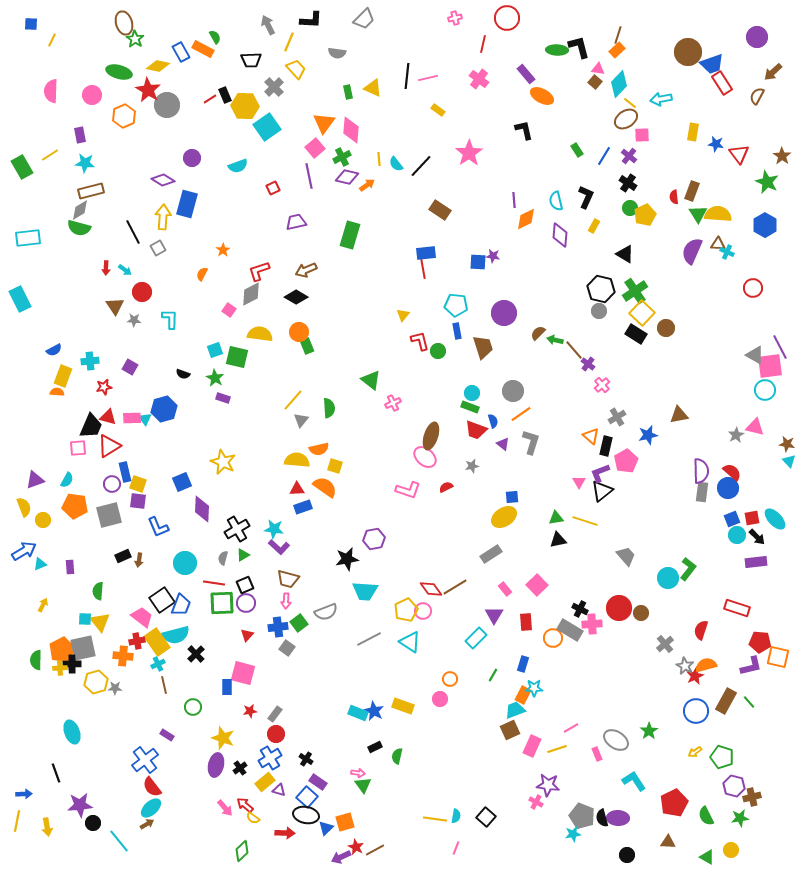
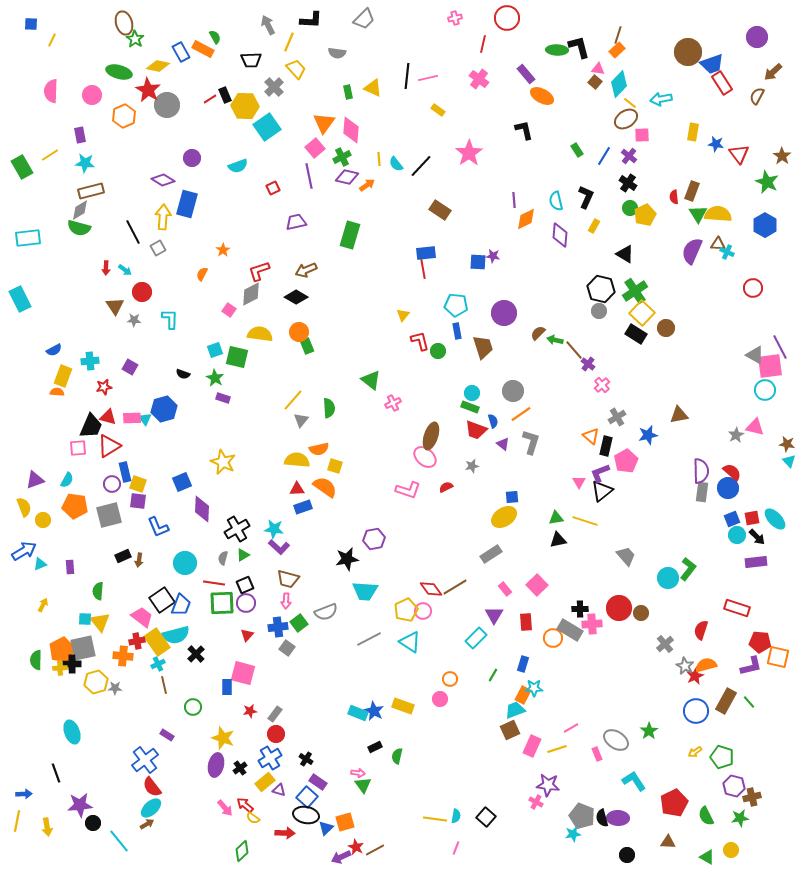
black cross at (580, 609): rotated 28 degrees counterclockwise
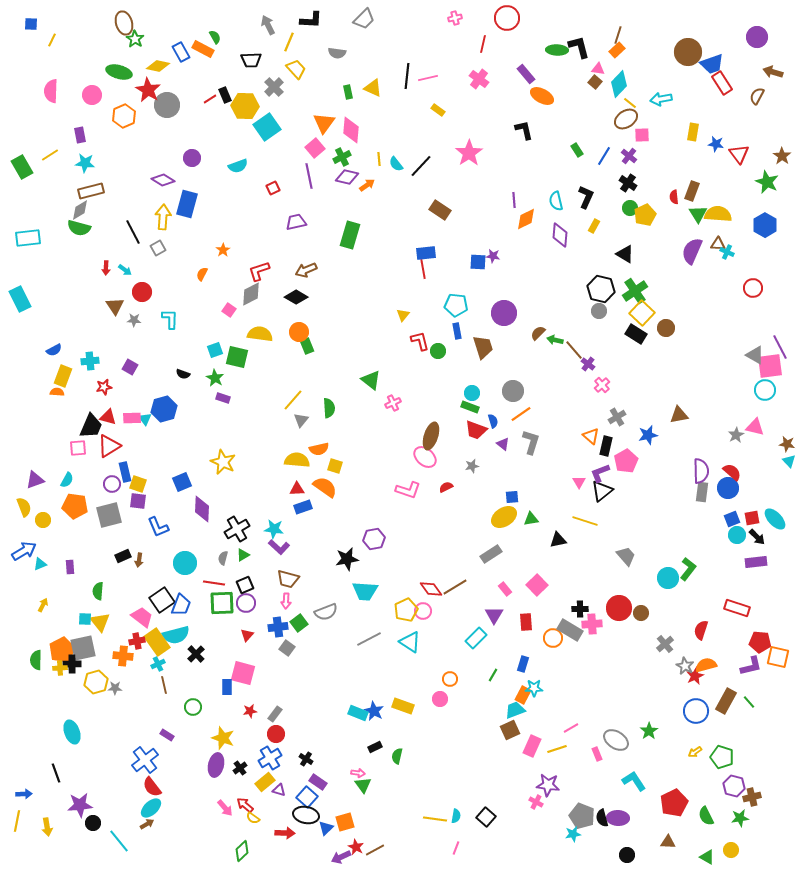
brown arrow at (773, 72): rotated 60 degrees clockwise
green triangle at (556, 518): moved 25 px left, 1 px down
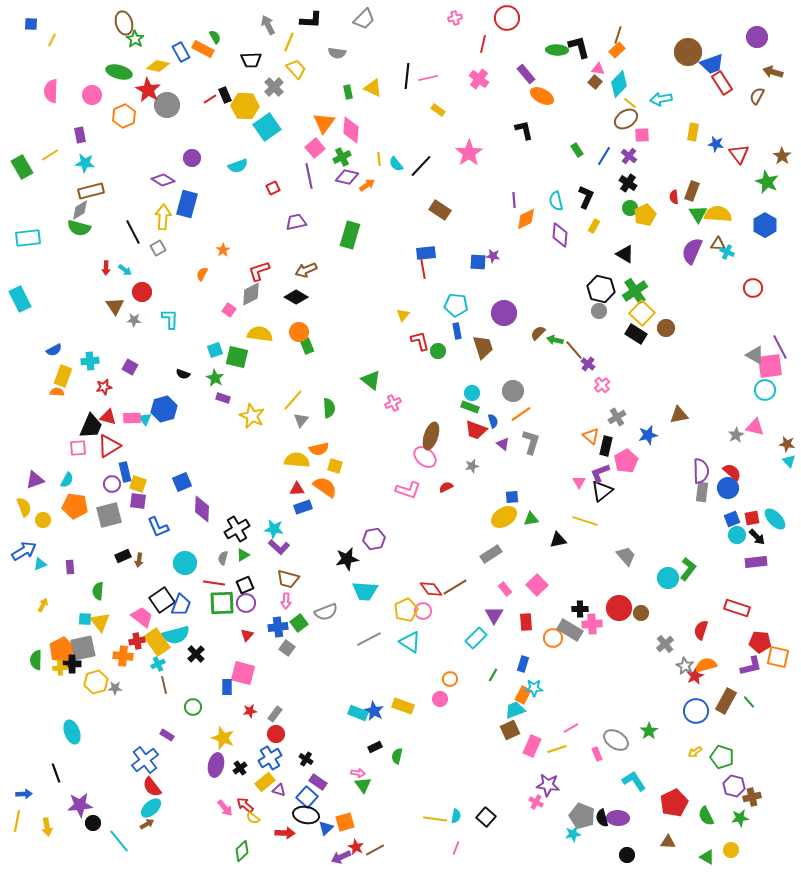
yellow star at (223, 462): moved 29 px right, 46 px up
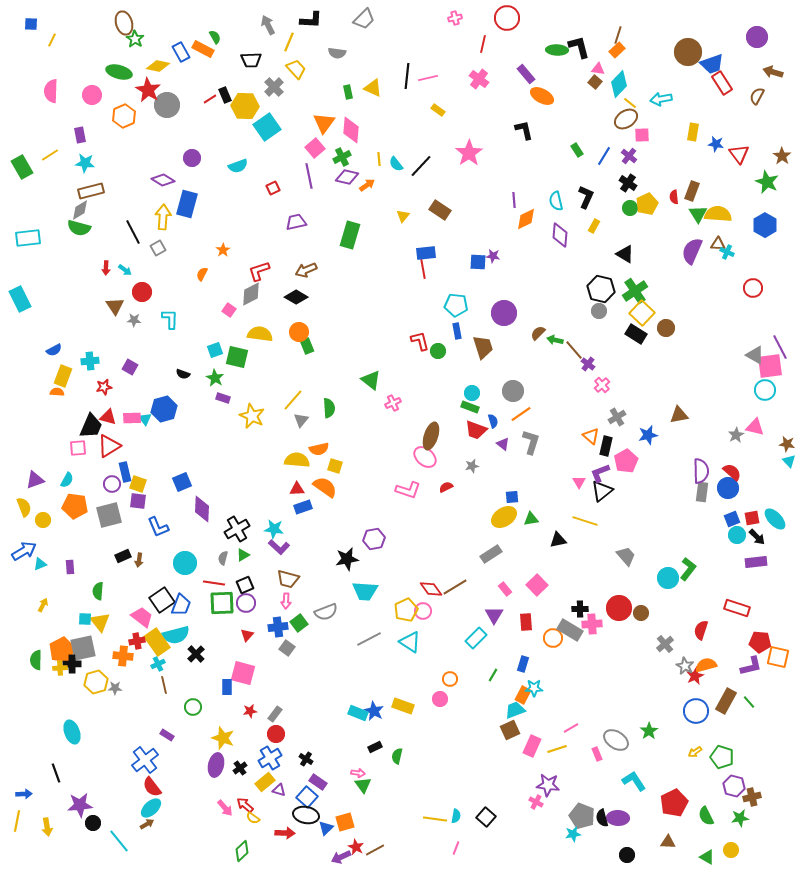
yellow pentagon at (645, 215): moved 2 px right, 11 px up
yellow triangle at (403, 315): moved 99 px up
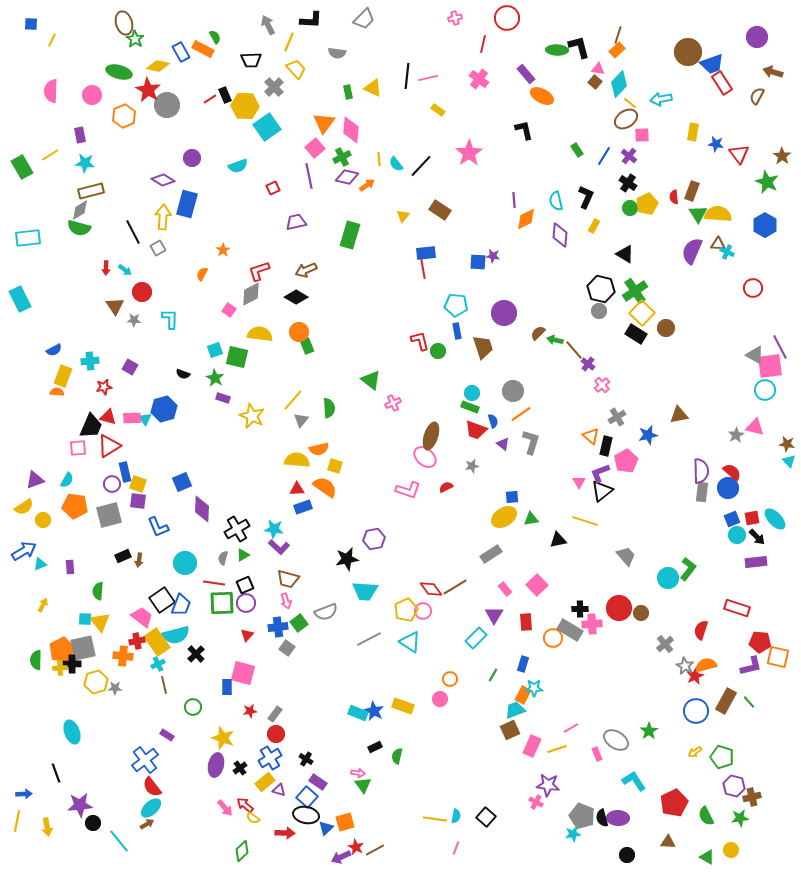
yellow semicircle at (24, 507): rotated 78 degrees clockwise
pink arrow at (286, 601): rotated 21 degrees counterclockwise
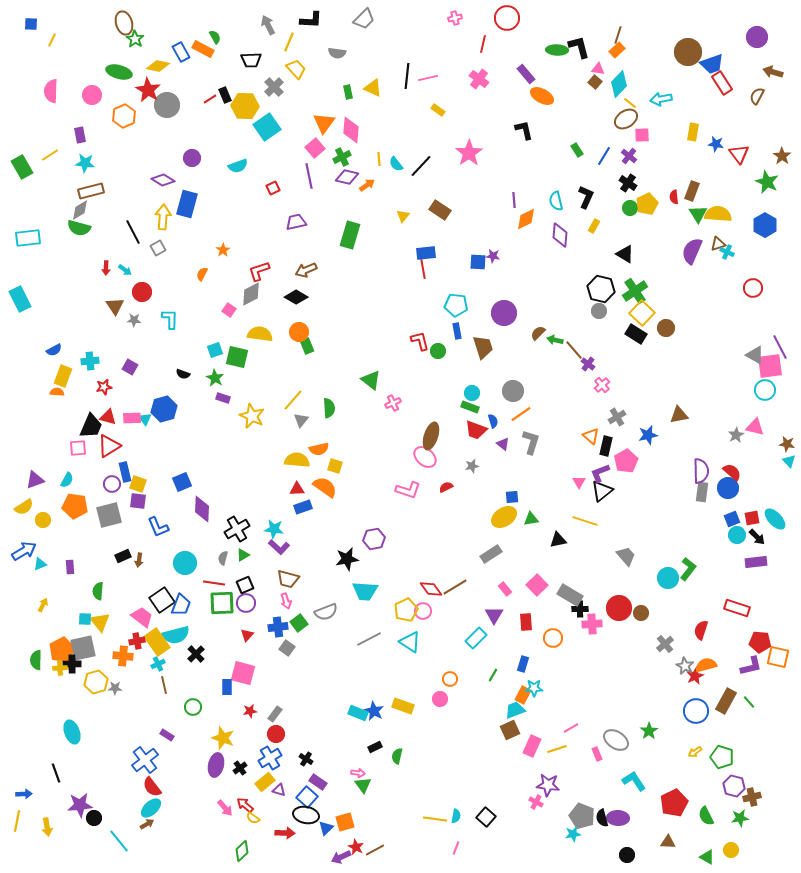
brown triangle at (718, 244): rotated 21 degrees counterclockwise
gray rectangle at (570, 630): moved 35 px up
black circle at (93, 823): moved 1 px right, 5 px up
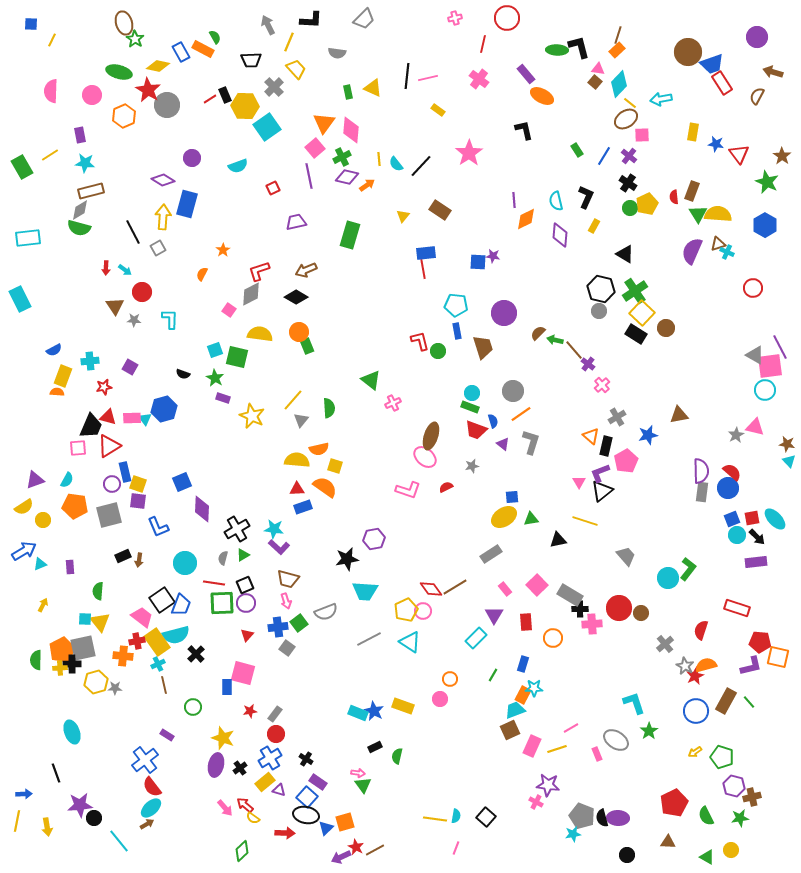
cyan L-shape at (634, 781): moved 78 px up; rotated 15 degrees clockwise
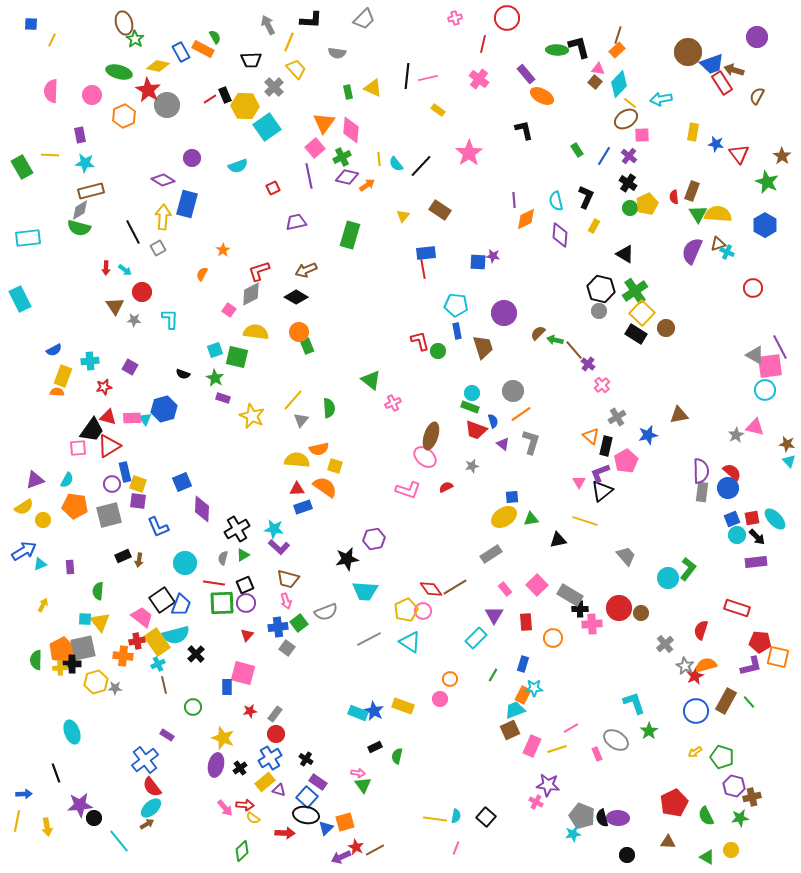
brown arrow at (773, 72): moved 39 px left, 2 px up
yellow line at (50, 155): rotated 36 degrees clockwise
yellow semicircle at (260, 334): moved 4 px left, 2 px up
black trapezoid at (91, 426): moved 1 px right, 4 px down; rotated 12 degrees clockwise
red arrow at (245, 805): rotated 144 degrees clockwise
